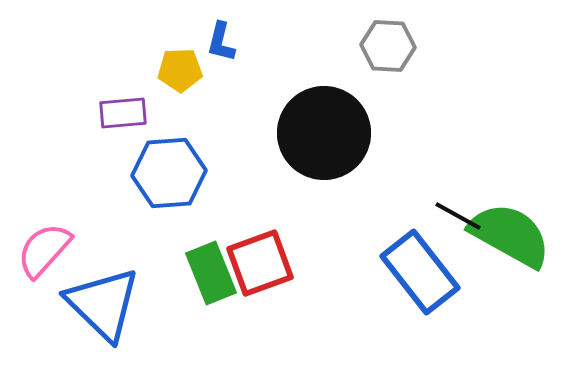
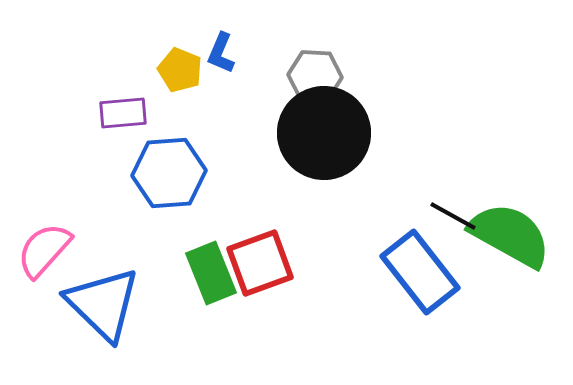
blue L-shape: moved 11 px down; rotated 9 degrees clockwise
gray hexagon: moved 73 px left, 30 px down
yellow pentagon: rotated 24 degrees clockwise
black line: moved 5 px left
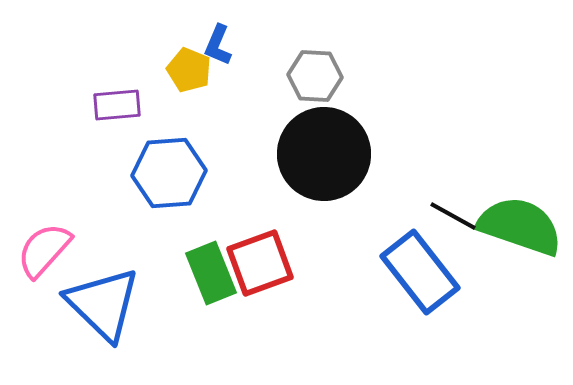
blue L-shape: moved 3 px left, 8 px up
yellow pentagon: moved 9 px right
purple rectangle: moved 6 px left, 8 px up
black circle: moved 21 px down
green semicircle: moved 10 px right, 9 px up; rotated 10 degrees counterclockwise
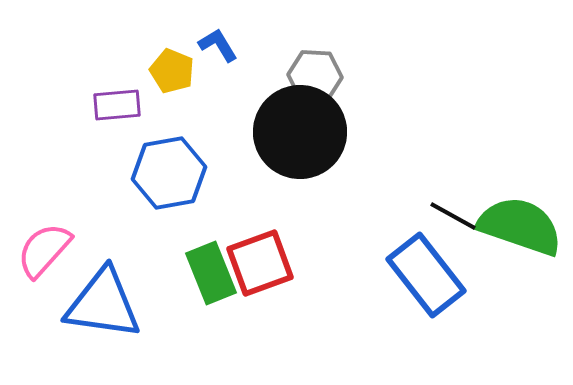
blue L-shape: rotated 126 degrees clockwise
yellow pentagon: moved 17 px left, 1 px down
black circle: moved 24 px left, 22 px up
blue hexagon: rotated 6 degrees counterclockwise
blue rectangle: moved 6 px right, 3 px down
blue triangle: rotated 36 degrees counterclockwise
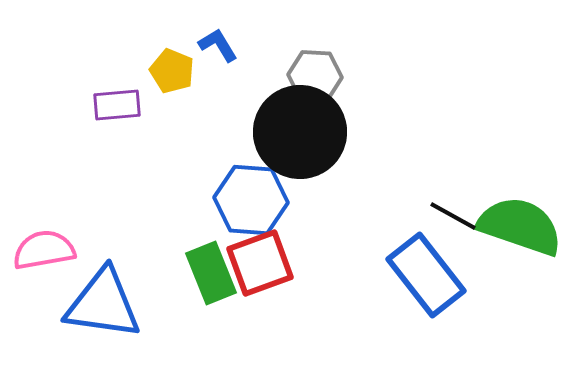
blue hexagon: moved 82 px right, 27 px down; rotated 14 degrees clockwise
pink semicircle: rotated 38 degrees clockwise
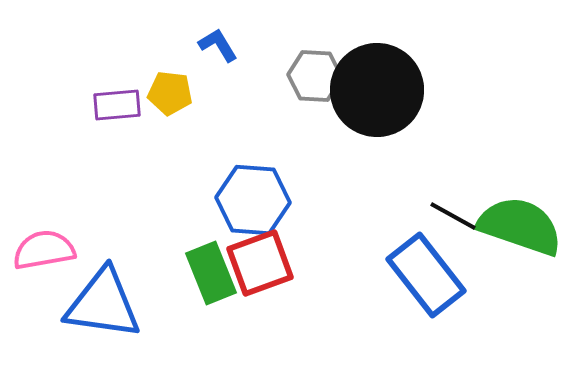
yellow pentagon: moved 2 px left, 22 px down; rotated 15 degrees counterclockwise
black circle: moved 77 px right, 42 px up
blue hexagon: moved 2 px right
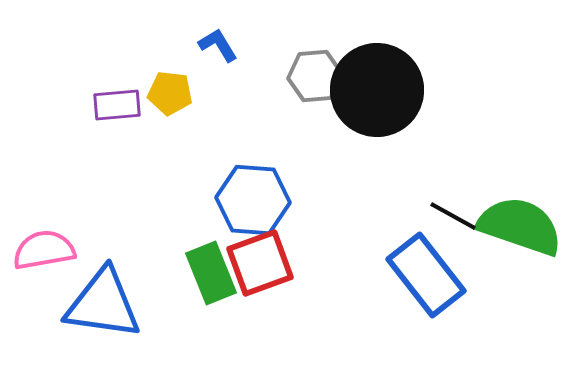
gray hexagon: rotated 8 degrees counterclockwise
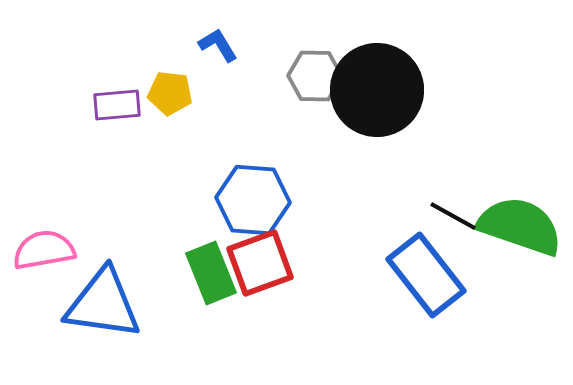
gray hexagon: rotated 6 degrees clockwise
